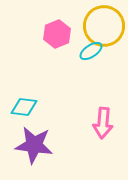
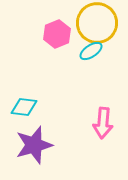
yellow circle: moved 7 px left, 3 px up
purple star: rotated 24 degrees counterclockwise
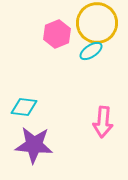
pink arrow: moved 1 px up
purple star: rotated 21 degrees clockwise
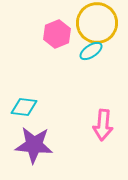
pink arrow: moved 3 px down
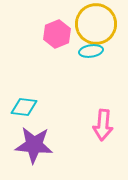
yellow circle: moved 1 px left, 1 px down
cyan ellipse: rotated 25 degrees clockwise
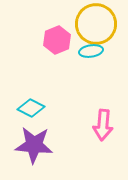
pink hexagon: moved 6 px down
cyan diamond: moved 7 px right, 1 px down; rotated 20 degrees clockwise
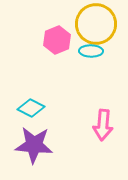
cyan ellipse: rotated 10 degrees clockwise
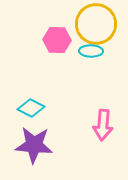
pink hexagon: rotated 24 degrees clockwise
